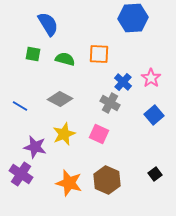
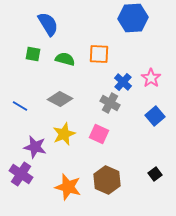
blue square: moved 1 px right, 1 px down
orange star: moved 1 px left, 4 px down
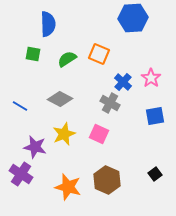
blue semicircle: rotated 30 degrees clockwise
orange square: rotated 20 degrees clockwise
green semicircle: moved 2 px right; rotated 48 degrees counterclockwise
blue square: rotated 30 degrees clockwise
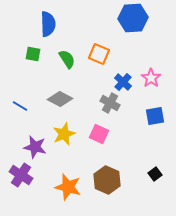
green semicircle: rotated 90 degrees clockwise
purple cross: moved 1 px down
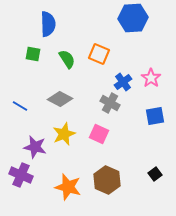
blue cross: rotated 12 degrees clockwise
purple cross: rotated 10 degrees counterclockwise
